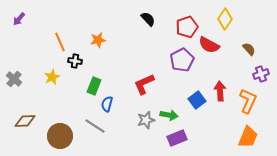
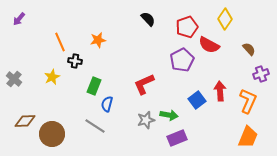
brown circle: moved 8 px left, 2 px up
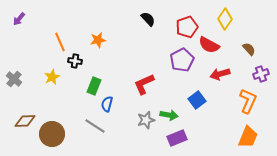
red arrow: moved 17 px up; rotated 102 degrees counterclockwise
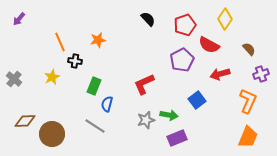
red pentagon: moved 2 px left, 2 px up
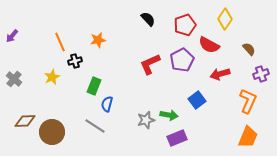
purple arrow: moved 7 px left, 17 px down
black cross: rotated 24 degrees counterclockwise
red L-shape: moved 6 px right, 20 px up
brown circle: moved 2 px up
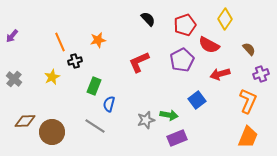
red L-shape: moved 11 px left, 2 px up
blue semicircle: moved 2 px right
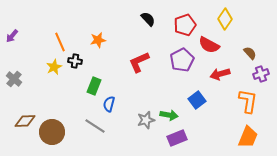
brown semicircle: moved 1 px right, 4 px down
black cross: rotated 24 degrees clockwise
yellow star: moved 2 px right, 10 px up
orange L-shape: rotated 15 degrees counterclockwise
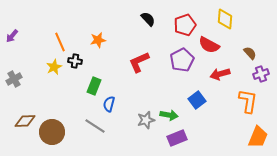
yellow diamond: rotated 30 degrees counterclockwise
gray cross: rotated 21 degrees clockwise
orange trapezoid: moved 10 px right
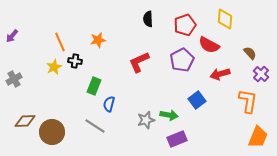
black semicircle: rotated 140 degrees counterclockwise
purple cross: rotated 28 degrees counterclockwise
purple rectangle: moved 1 px down
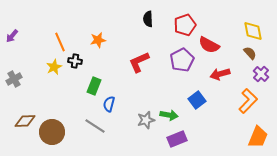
yellow diamond: moved 28 px right, 12 px down; rotated 15 degrees counterclockwise
orange L-shape: rotated 35 degrees clockwise
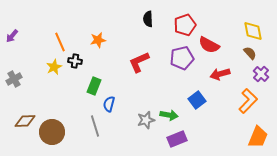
purple pentagon: moved 2 px up; rotated 15 degrees clockwise
gray line: rotated 40 degrees clockwise
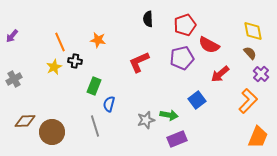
orange star: rotated 21 degrees clockwise
red arrow: rotated 24 degrees counterclockwise
